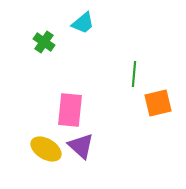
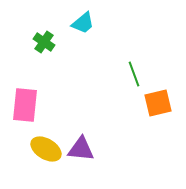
green line: rotated 25 degrees counterclockwise
pink rectangle: moved 45 px left, 5 px up
purple triangle: moved 3 px down; rotated 36 degrees counterclockwise
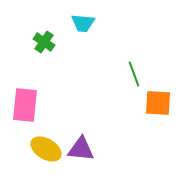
cyan trapezoid: rotated 45 degrees clockwise
orange square: rotated 16 degrees clockwise
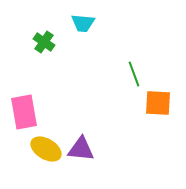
pink rectangle: moved 1 px left, 7 px down; rotated 16 degrees counterclockwise
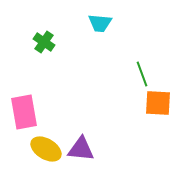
cyan trapezoid: moved 17 px right
green line: moved 8 px right
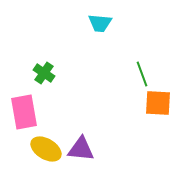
green cross: moved 31 px down
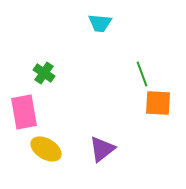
purple triangle: moved 21 px right; rotated 44 degrees counterclockwise
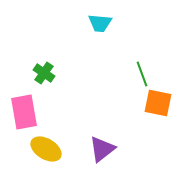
orange square: rotated 8 degrees clockwise
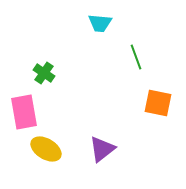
green line: moved 6 px left, 17 px up
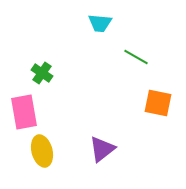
green line: rotated 40 degrees counterclockwise
green cross: moved 2 px left
yellow ellipse: moved 4 px left, 2 px down; rotated 44 degrees clockwise
